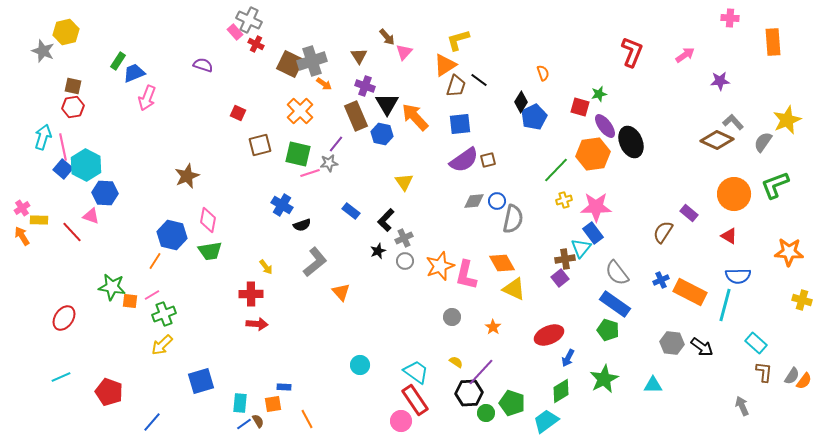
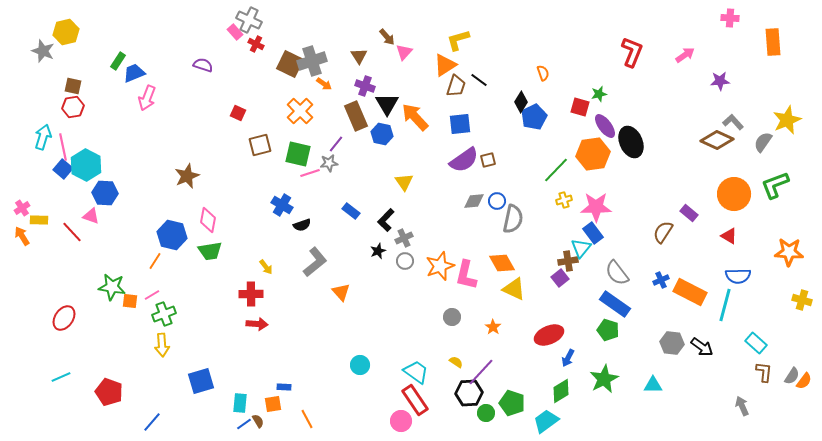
brown cross at (565, 259): moved 3 px right, 2 px down
yellow arrow at (162, 345): rotated 50 degrees counterclockwise
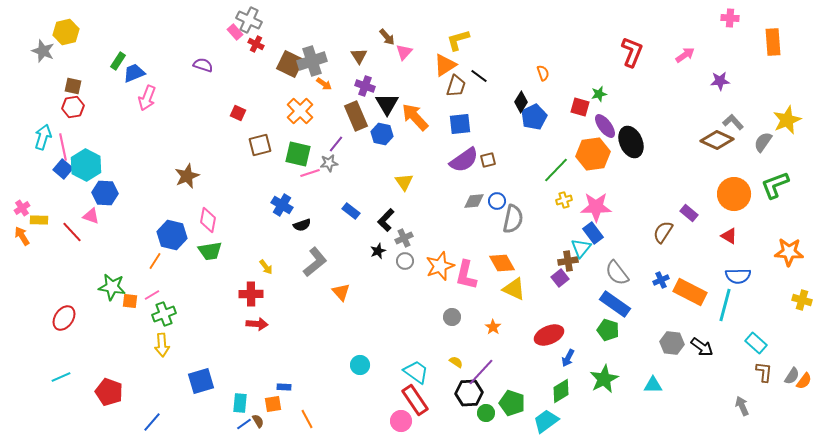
black line at (479, 80): moved 4 px up
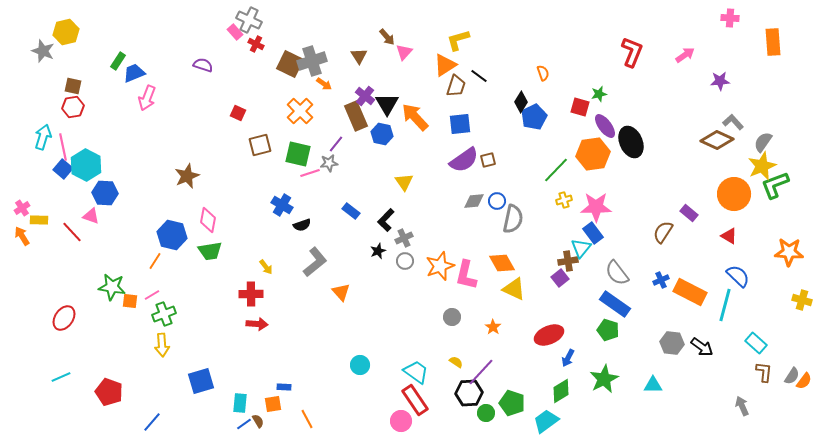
purple cross at (365, 86): moved 10 px down; rotated 18 degrees clockwise
yellow star at (787, 120): moved 25 px left, 46 px down
blue semicircle at (738, 276): rotated 135 degrees counterclockwise
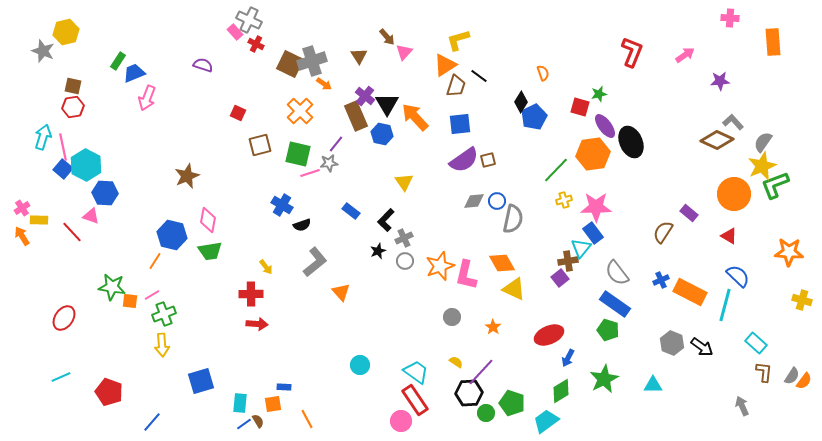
gray hexagon at (672, 343): rotated 15 degrees clockwise
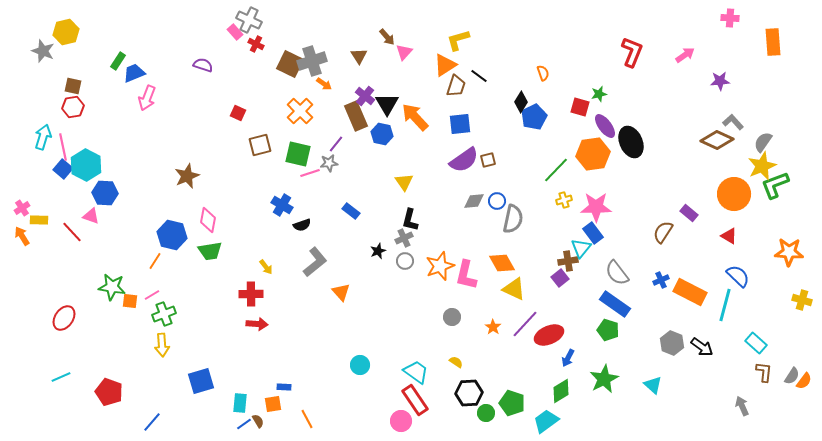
black L-shape at (386, 220): moved 24 px right; rotated 30 degrees counterclockwise
purple line at (481, 372): moved 44 px right, 48 px up
cyan triangle at (653, 385): rotated 42 degrees clockwise
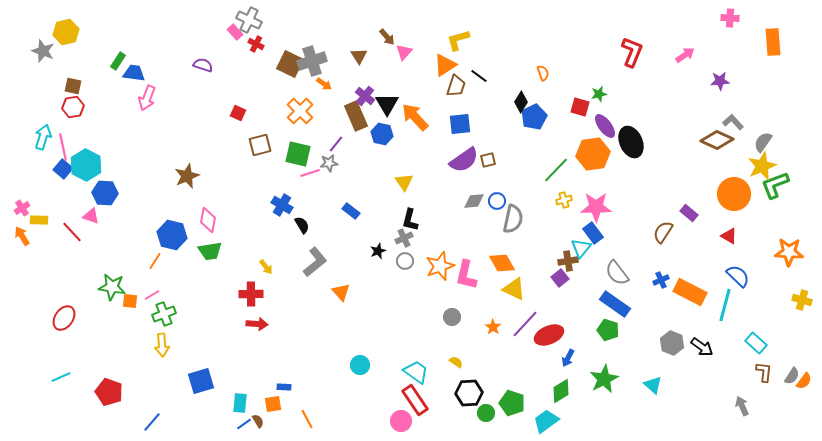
blue trapezoid at (134, 73): rotated 30 degrees clockwise
black semicircle at (302, 225): rotated 102 degrees counterclockwise
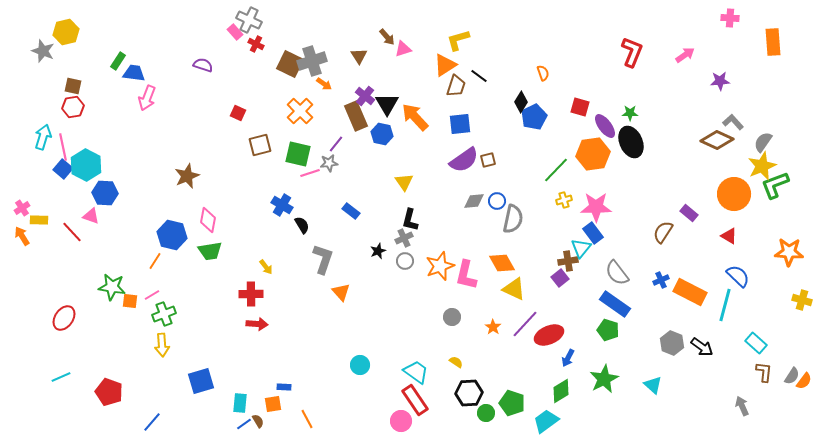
pink triangle at (404, 52): moved 1 px left, 3 px up; rotated 30 degrees clockwise
green star at (599, 94): moved 31 px right, 19 px down; rotated 14 degrees clockwise
gray L-shape at (315, 262): moved 8 px right, 3 px up; rotated 32 degrees counterclockwise
